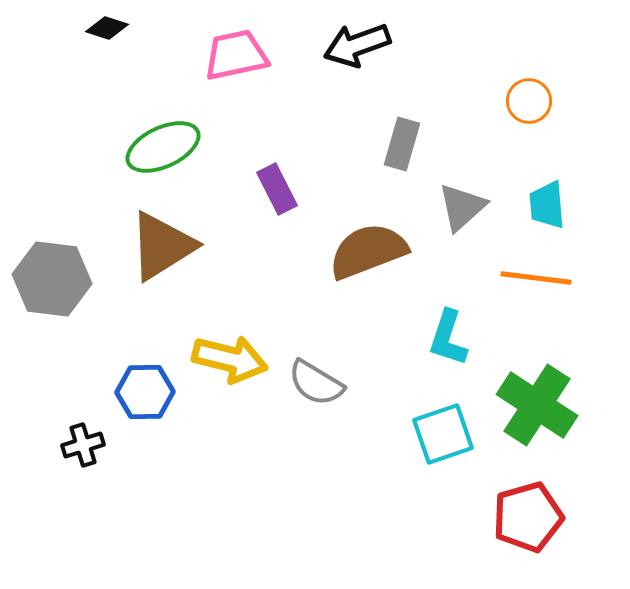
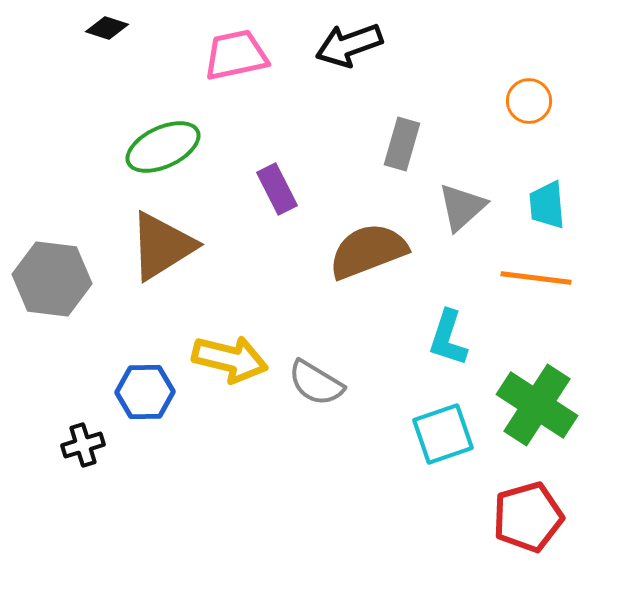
black arrow: moved 8 px left
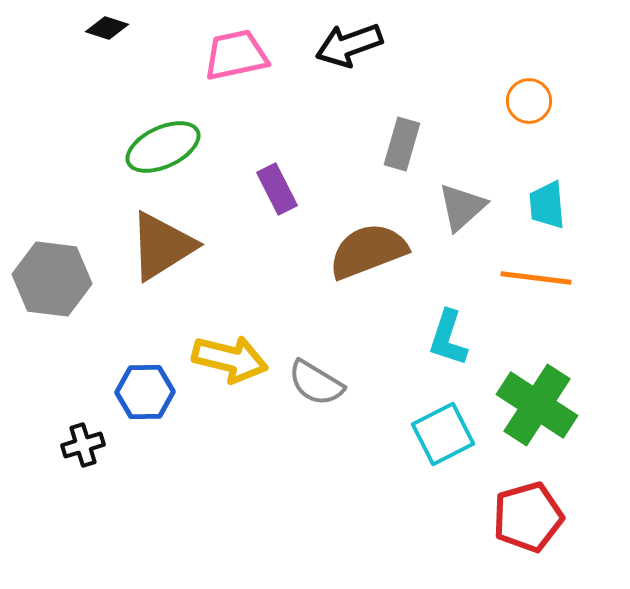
cyan square: rotated 8 degrees counterclockwise
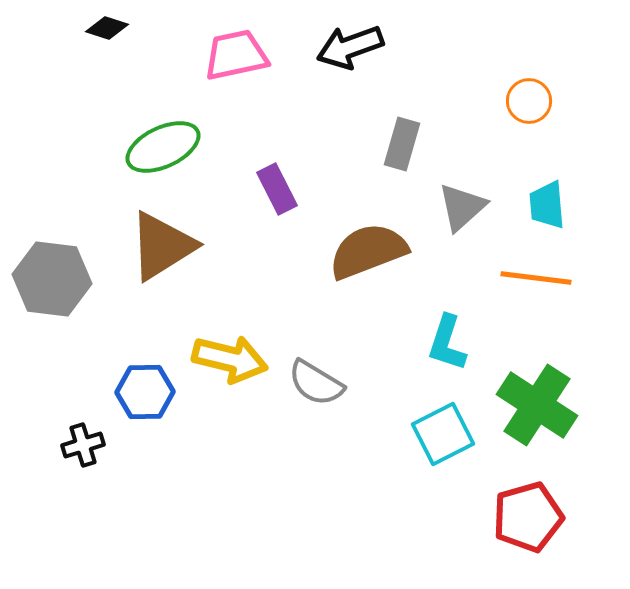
black arrow: moved 1 px right, 2 px down
cyan L-shape: moved 1 px left, 5 px down
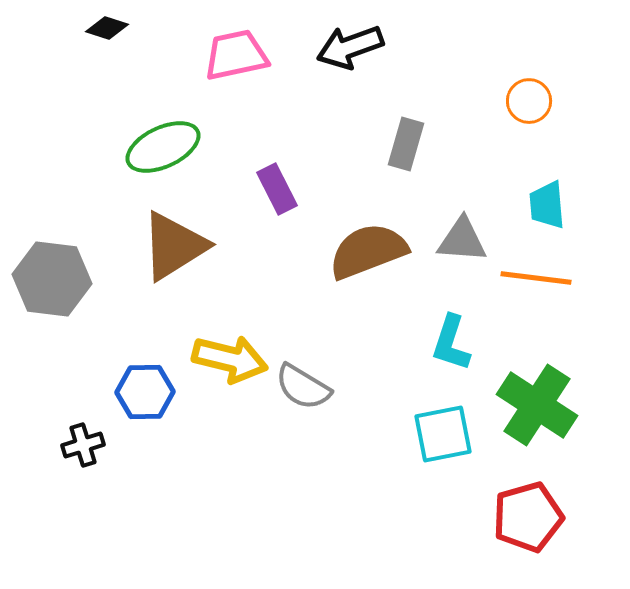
gray rectangle: moved 4 px right
gray triangle: moved 33 px down; rotated 46 degrees clockwise
brown triangle: moved 12 px right
cyan L-shape: moved 4 px right
gray semicircle: moved 13 px left, 4 px down
cyan square: rotated 16 degrees clockwise
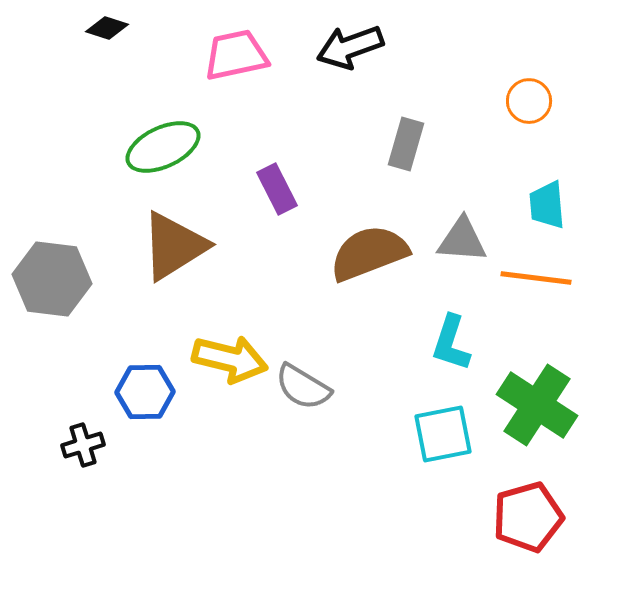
brown semicircle: moved 1 px right, 2 px down
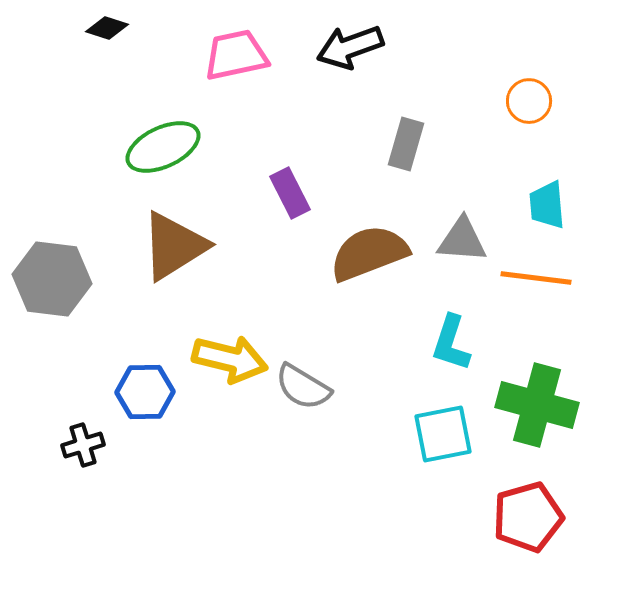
purple rectangle: moved 13 px right, 4 px down
green cross: rotated 18 degrees counterclockwise
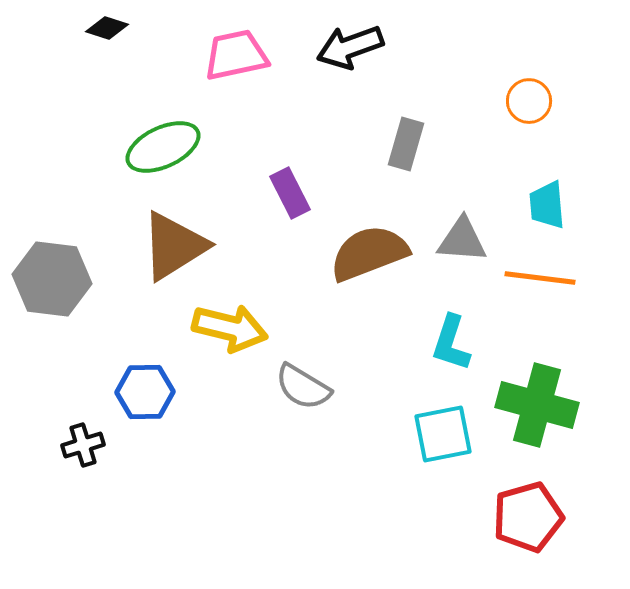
orange line: moved 4 px right
yellow arrow: moved 31 px up
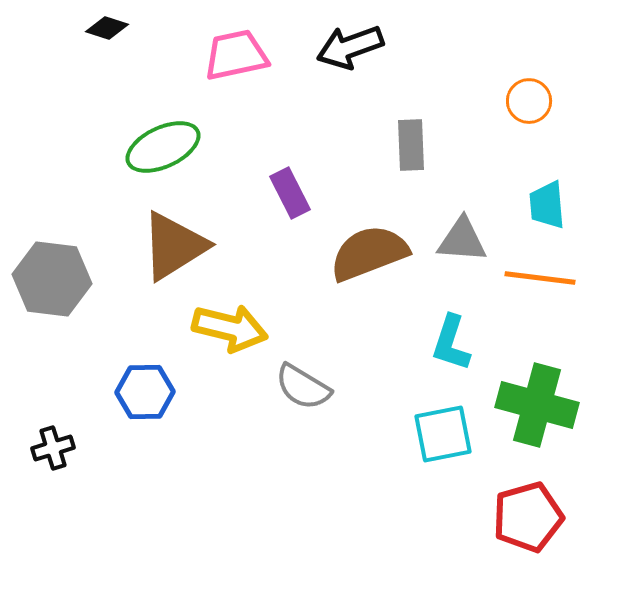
gray rectangle: moved 5 px right, 1 px down; rotated 18 degrees counterclockwise
black cross: moved 30 px left, 3 px down
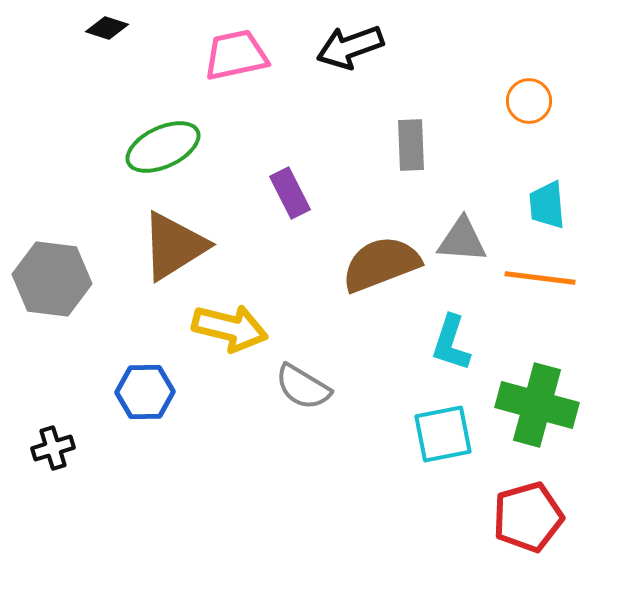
brown semicircle: moved 12 px right, 11 px down
